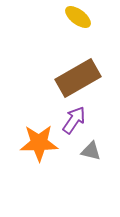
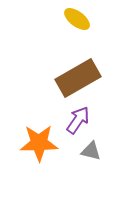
yellow ellipse: moved 1 px left, 2 px down
purple arrow: moved 4 px right
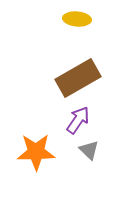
yellow ellipse: rotated 32 degrees counterclockwise
orange star: moved 3 px left, 9 px down
gray triangle: moved 2 px left, 1 px up; rotated 30 degrees clockwise
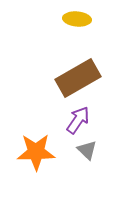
gray triangle: moved 2 px left
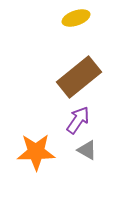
yellow ellipse: moved 1 px left, 1 px up; rotated 24 degrees counterclockwise
brown rectangle: moved 1 px right, 1 px up; rotated 9 degrees counterclockwise
gray triangle: rotated 15 degrees counterclockwise
